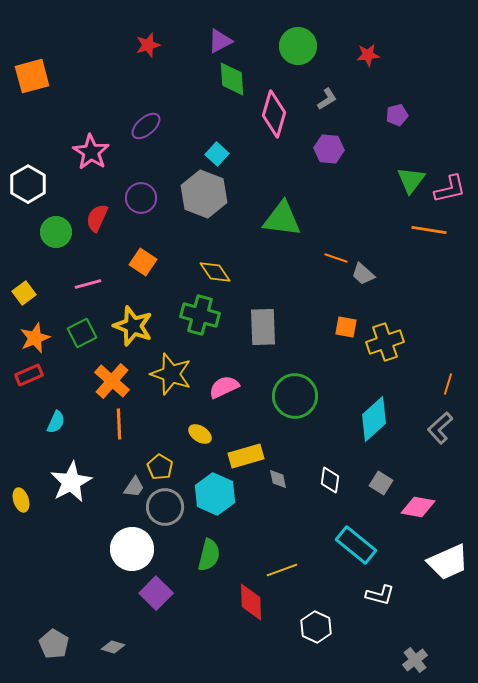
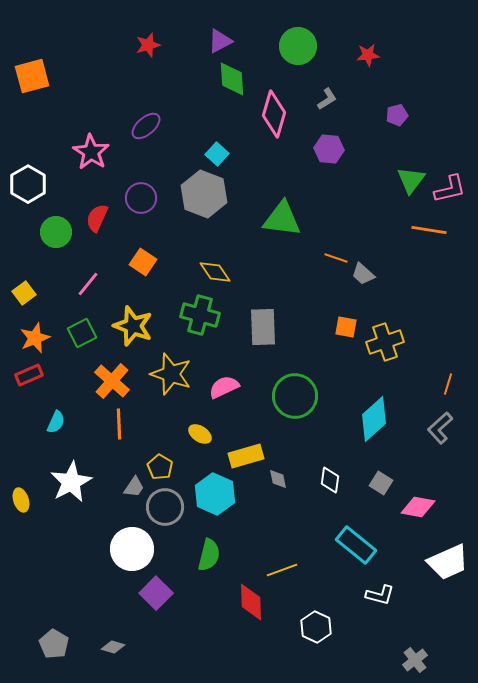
pink line at (88, 284): rotated 36 degrees counterclockwise
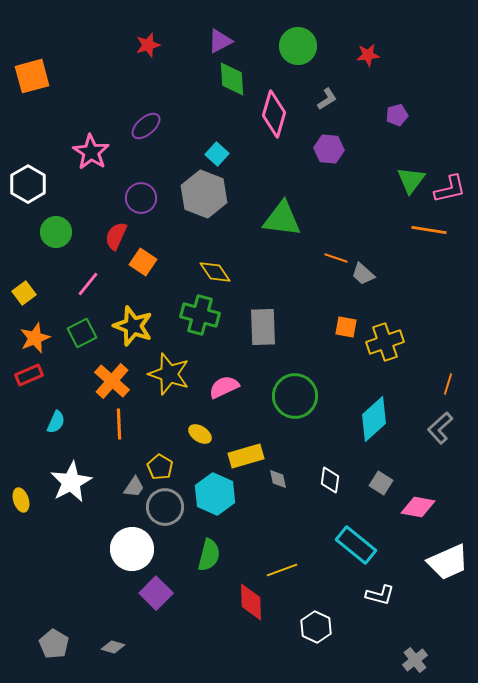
red semicircle at (97, 218): moved 19 px right, 18 px down
yellow star at (171, 374): moved 2 px left
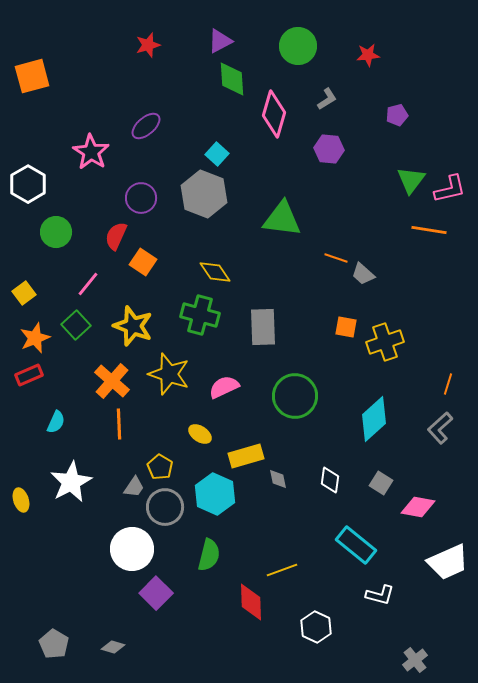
green square at (82, 333): moved 6 px left, 8 px up; rotated 16 degrees counterclockwise
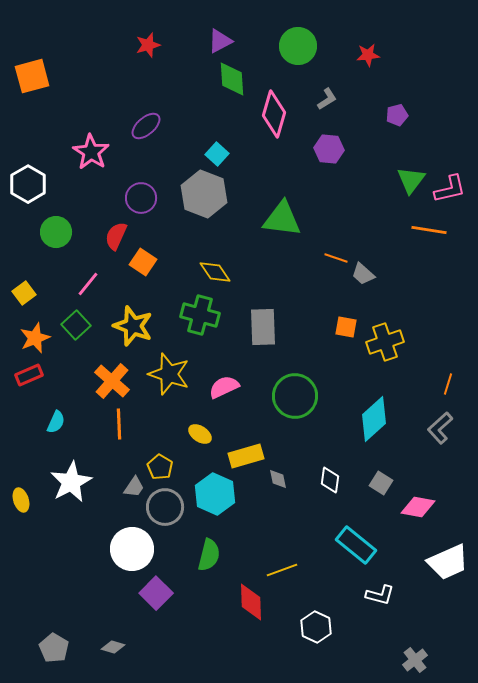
gray pentagon at (54, 644): moved 4 px down
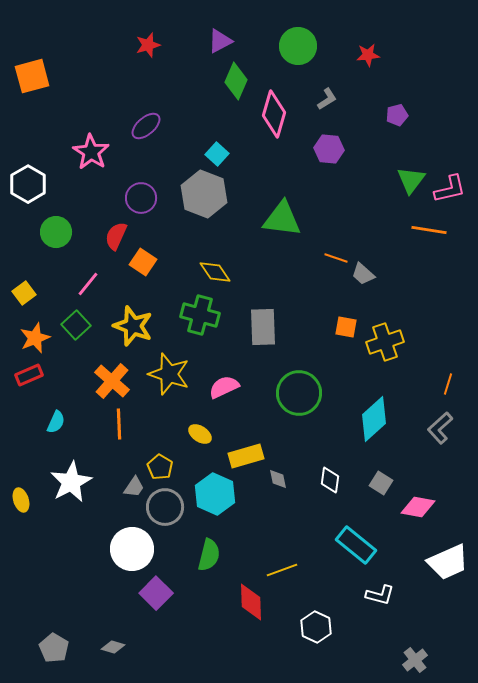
green diamond at (232, 79): moved 4 px right, 2 px down; rotated 27 degrees clockwise
green circle at (295, 396): moved 4 px right, 3 px up
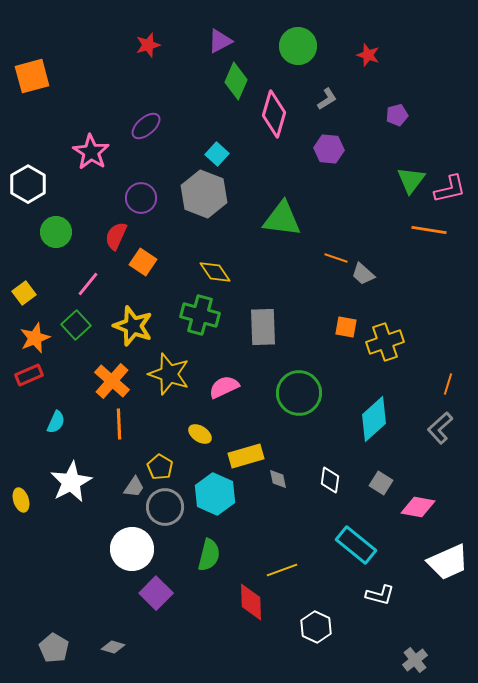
red star at (368, 55): rotated 25 degrees clockwise
